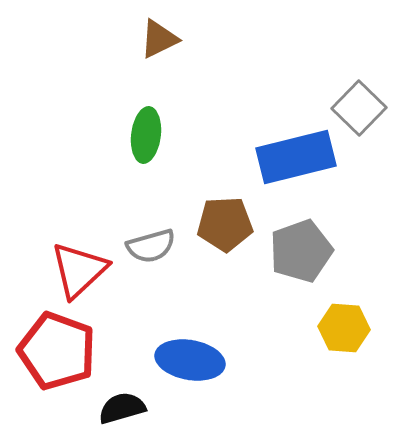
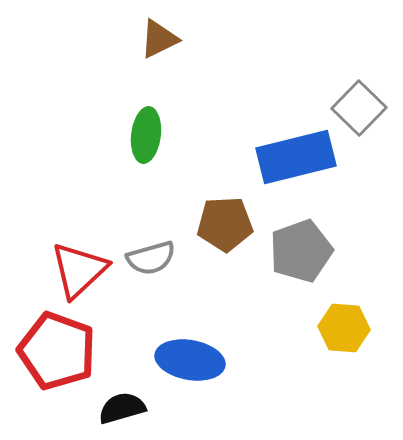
gray semicircle: moved 12 px down
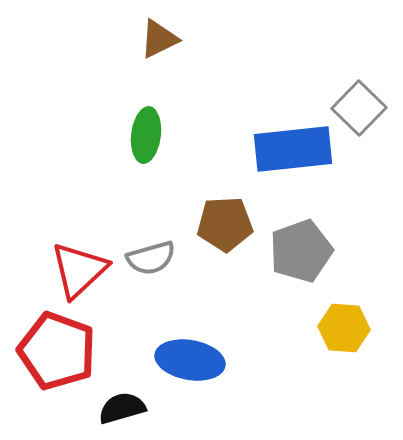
blue rectangle: moved 3 px left, 8 px up; rotated 8 degrees clockwise
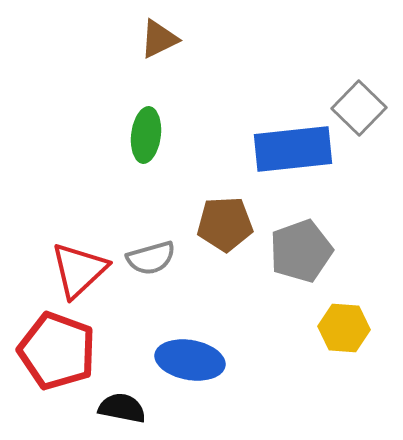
black semicircle: rotated 27 degrees clockwise
